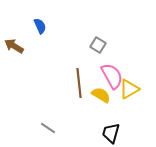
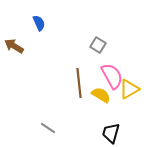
blue semicircle: moved 1 px left, 3 px up
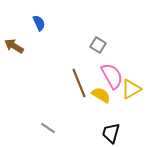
brown line: rotated 16 degrees counterclockwise
yellow triangle: moved 2 px right
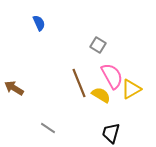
brown arrow: moved 42 px down
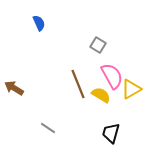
brown line: moved 1 px left, 1 px down
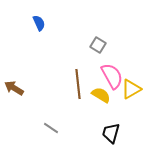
brown line: rotated 16 degrees clockwise
gray line: moved 3 px right
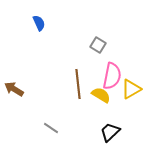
pink semicircle: rotated 40 degrees clockwise
brown arrow: moved 1 px down
black trapezoid: moved 1 px left, 1 px up; rotated 30 degrees clockwise
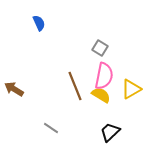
gray square: moved 2 px right, 3 px down
pink semicircle: moved 8 px left
brown line: moved 3 px left, 2 px down; rotated 16 degrees counterclockwise
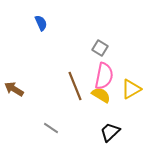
blue semicircle: moved 2 px right
